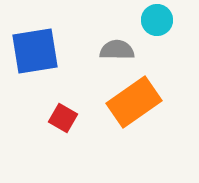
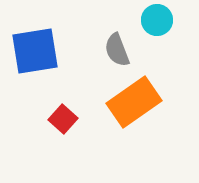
gray semicircle: rotated 112 degrees counterclockwise
red square: moved 1 px down; rotated 12 degrees clockwise
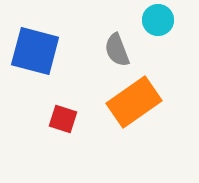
cyan circle: moved 1 px right
blue square: rotated 24 degrees clockwise
red square: rotated 24 degrees counterclockwise
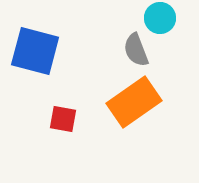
cyan circle: moved 2 px right, 2 px up
gray semicircle: moved 19 px right
red square: rotated 8 degrees counterclockwise
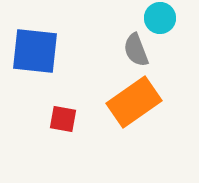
blue square: rotated 9 degrees counterclockwise
